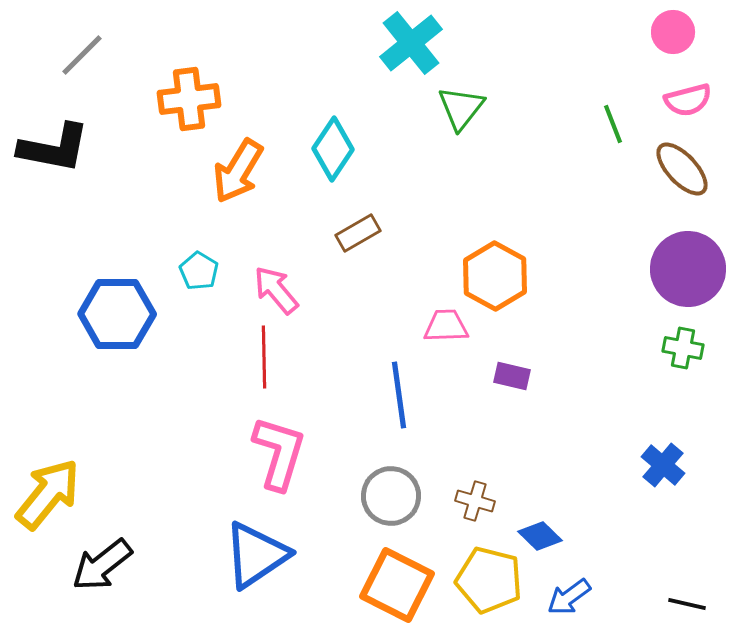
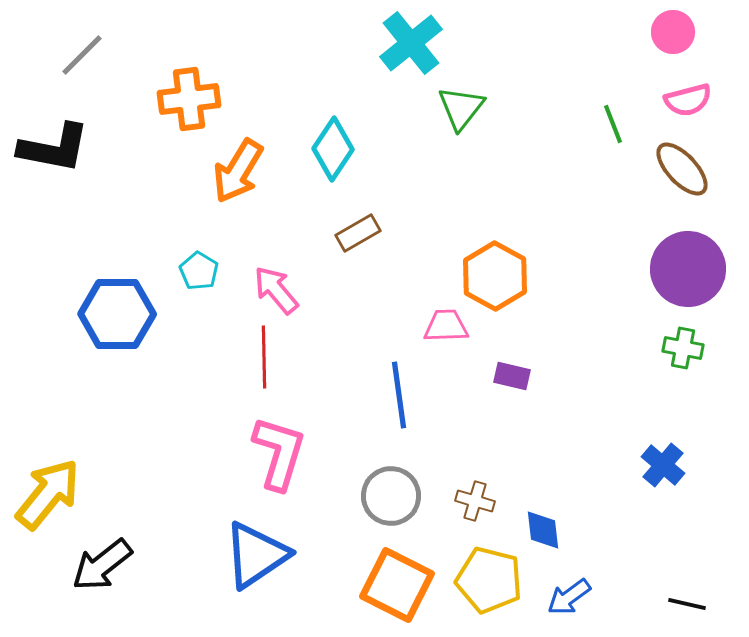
blue diamond: moved 3 px right, 6 px up; rotated 39 degrees clockwise
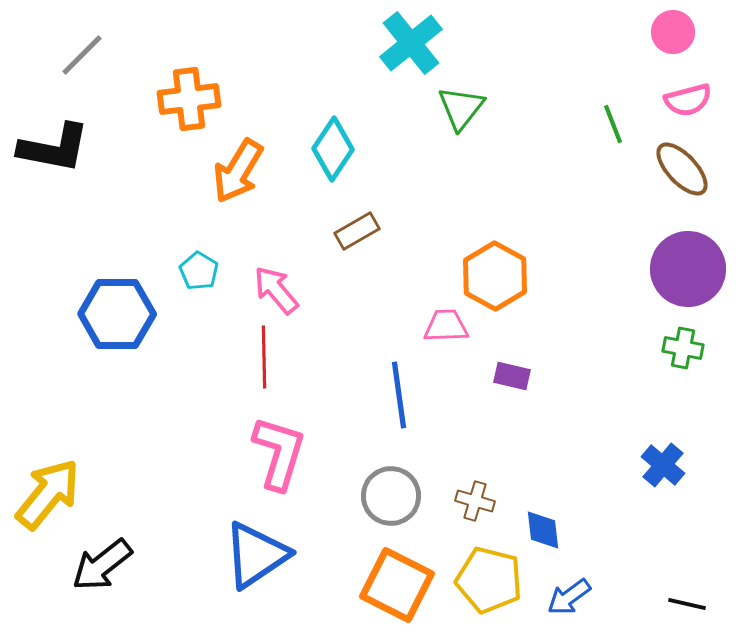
brown rectangle: moved 1 px left, 2 px up
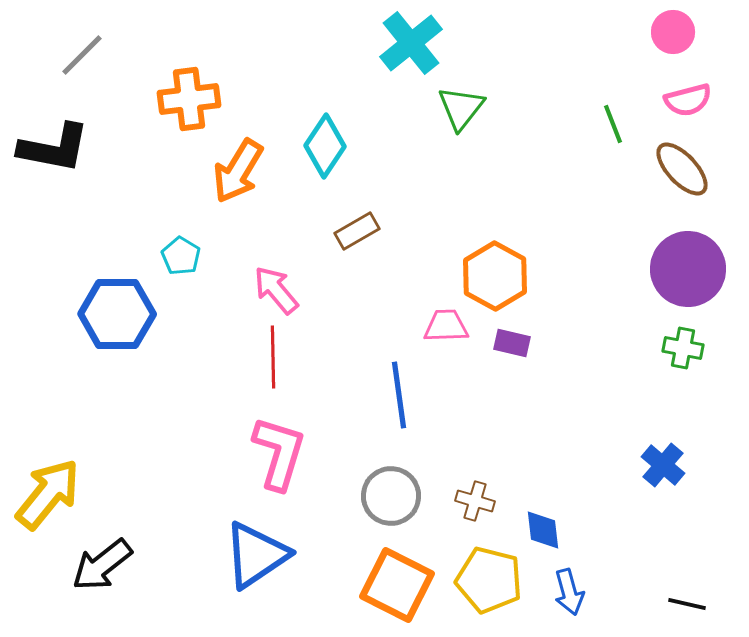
cyan diamond: moved 8 px left, 3 px up
cyan pentagon: moved 18 px left, 15 px up
red line: moved 9 px right
purple rectangle: moved 33 px up
blue arrow: moved 5 px up; rotated 69 degrees counterclockwise
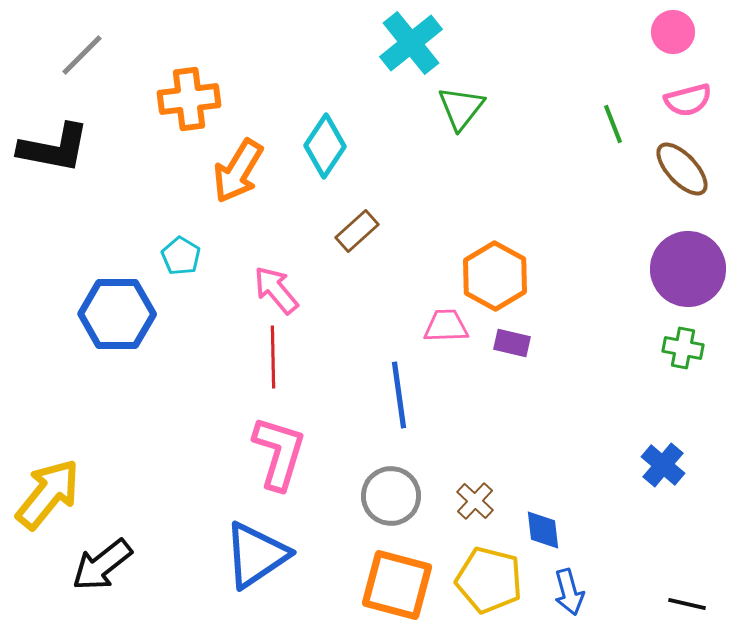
brown rectangle: rotated 12 degrees counterclockwise
brown cross: rotated 27 degrees clockwise
orange square: rotated 12 degrees counterclockwise
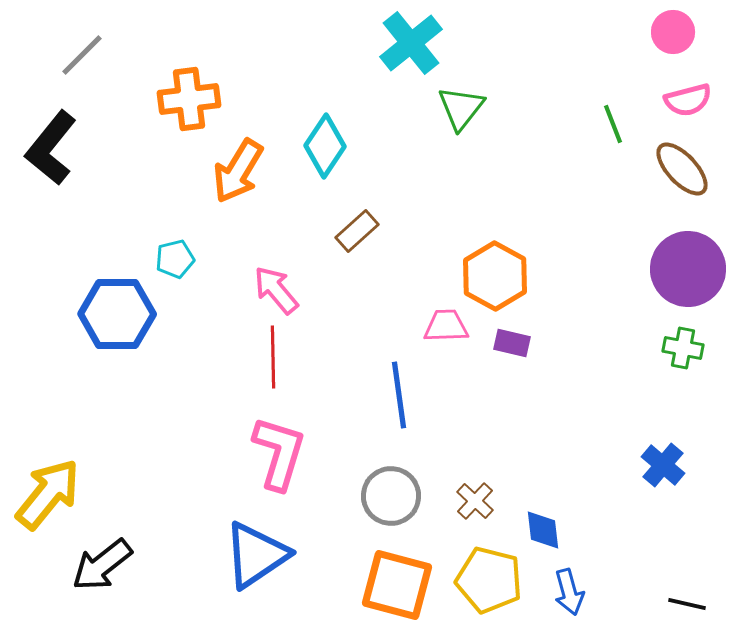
black L-shape: moved 3 px left; rotated 118 degrees clockwise
cyan pentagon: moved 6 px left, 3 px down; rotated 27 degrees clockwise
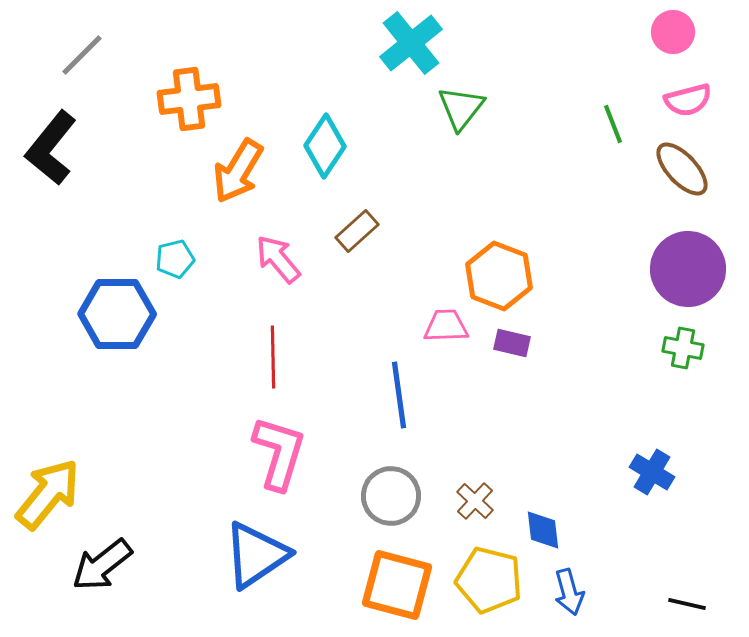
orange hexagon: moved 4 px right; rotated 8 degrees counterclockwise
pink arrow: moved 2 px right, 31 px up
blue cross: moved 11 px left, 7 px down; rotated 9 degrees counterclockwise
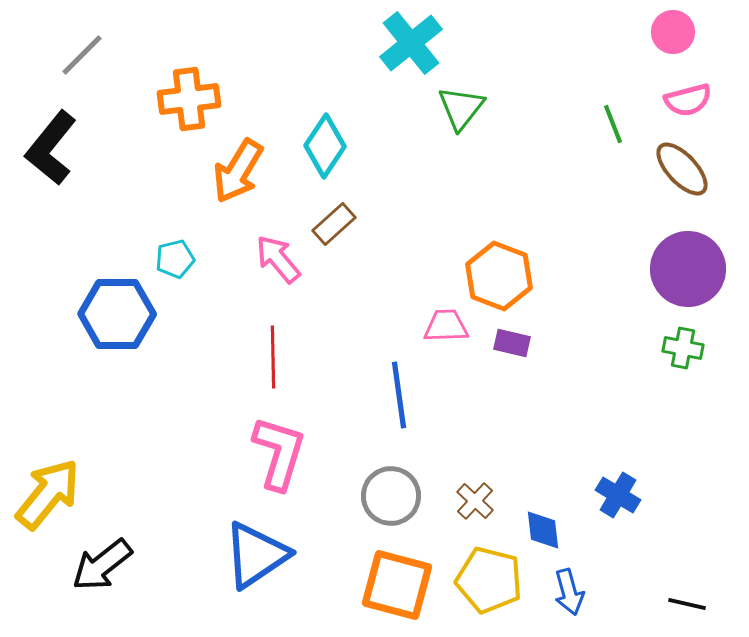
brown rectangle: moved 23 px left, 7 px up
blue cross: moved 34 px left, 23 px down
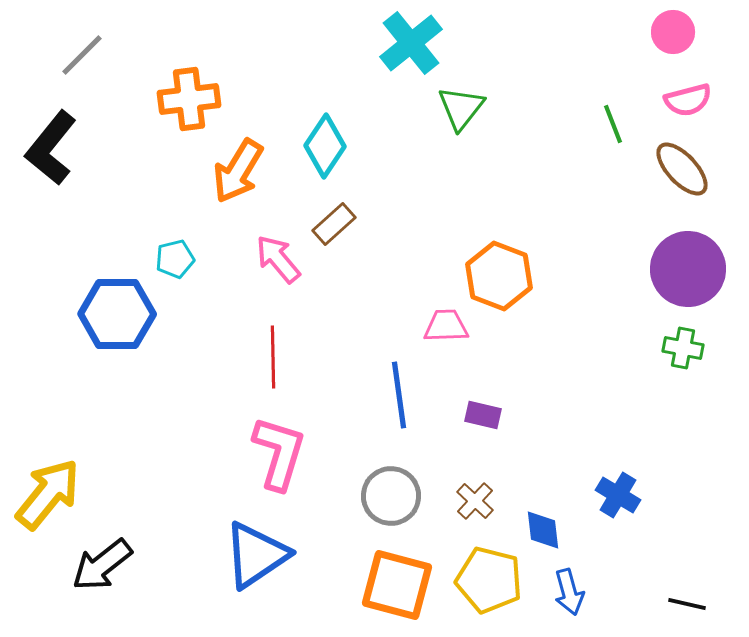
purple rectangle: moved 29 px left, 72 px down
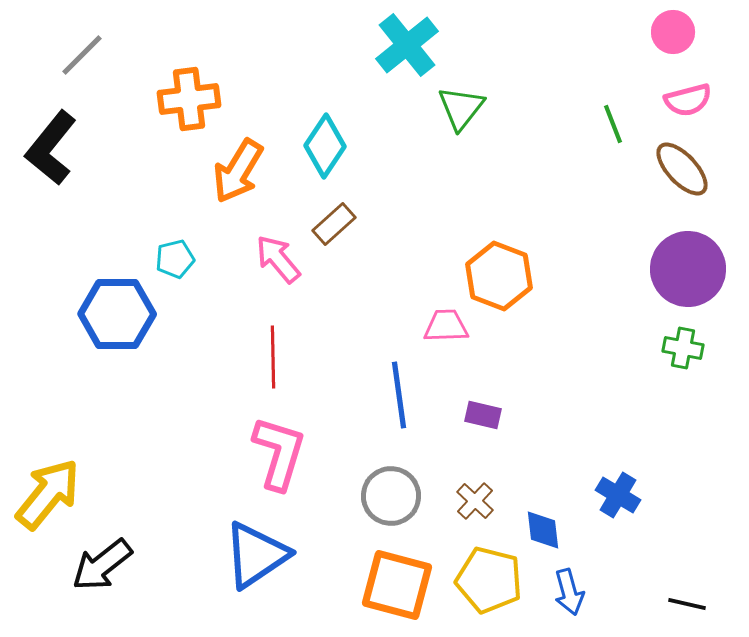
cyan cross: moved 4 px left, 2 px down
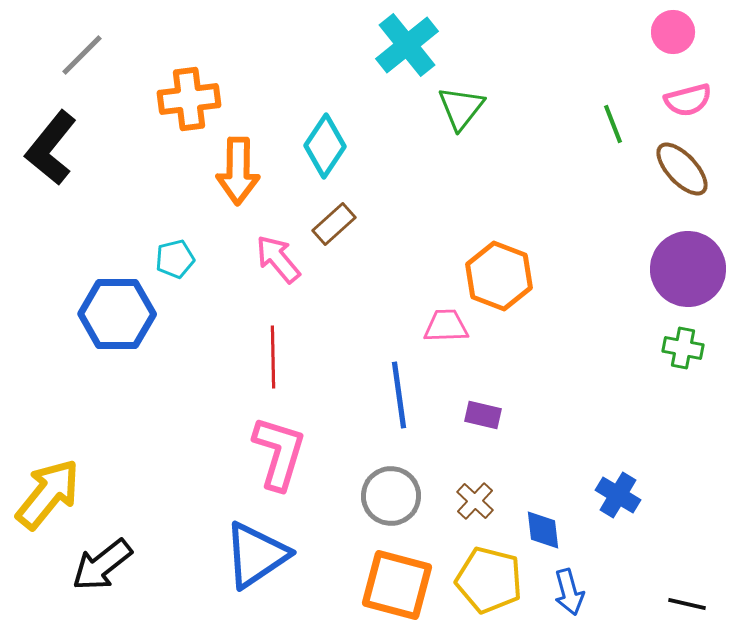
orange arrow: rotated 30 degrees counterclockwise
